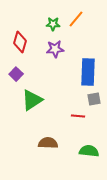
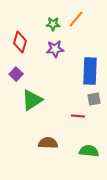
blue rectangle: moved 2 px right, 1 px up
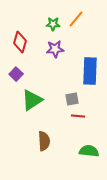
gray square: moved 22 px left
brown semicircle: moved 4 px left, 2 px up; rotated 84 degrees clockwise
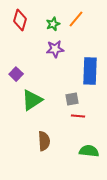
green star: rotated 24 degrees counterclockwise
red diamond: moved 22 px up
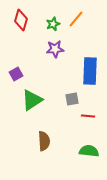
red diamond: moved 1 px right
purple square: rotated 16 degrees clockwise
red line: moved 10 px right
